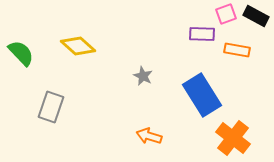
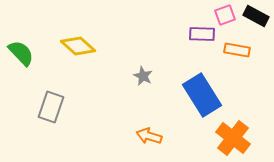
pink square: moved 1 px left, 1 px down
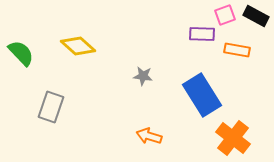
gray star: rotated 18 degrees counterclockwise
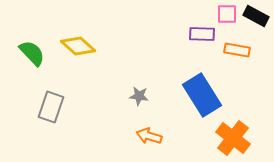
pink square: moved 2 px right, 1 px up; rotated 20 degrees clockwise
green semicircle: moved 11 px right
gray star: moved 4 px left, 20 px down
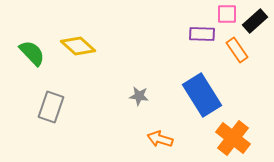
black rectangle: moved 1 px left, 5 px down; rotated 70 degrees counterclockwise
orange rectangle: rotated 45 degrees clockwise
orange arrow: moved 11 px right, 3 px down
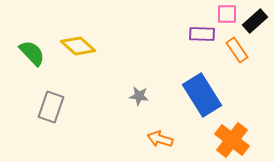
orange cross: moved 1 px left, 2 px down
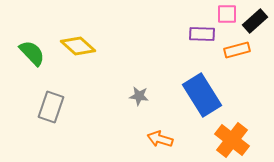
orange rectangle: rotated 70 degrees counterclockwise
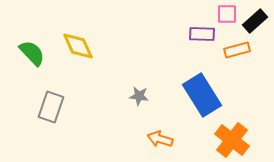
yellow diamond: rotated 24 degrees clockwise
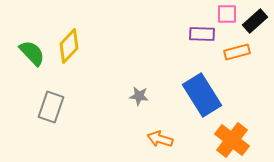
yellow diamond: moved 9 px left; rotated 68 degrees clockwise
orange rectangle: moved 2 px down
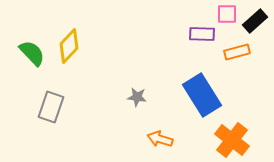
gray star: moved 2 px left, 1 px down
